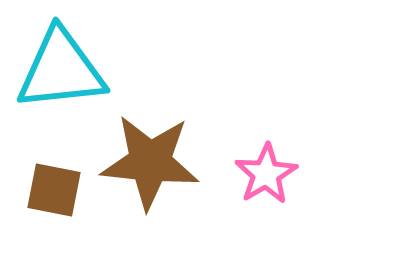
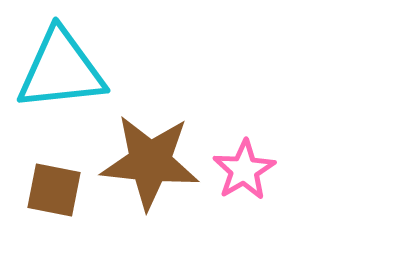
pink star: moved 22 px left, 4 px up
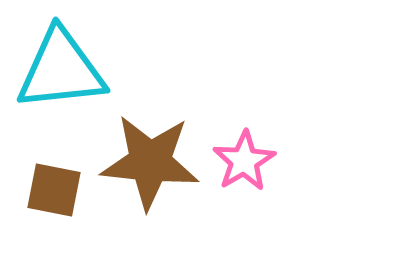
pink star: moved 9 px up
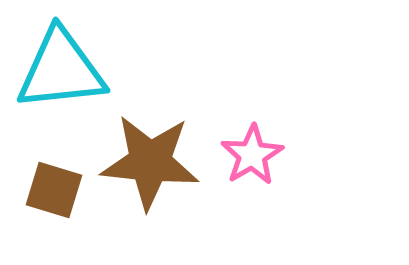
pink star: moved 8 px right, 6 px up
brown square: rotated 6 degrees clockwise
